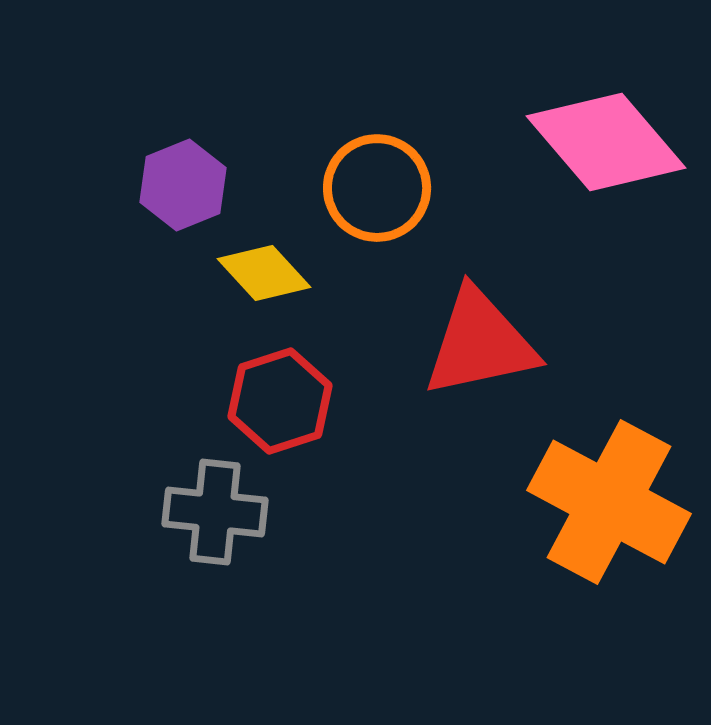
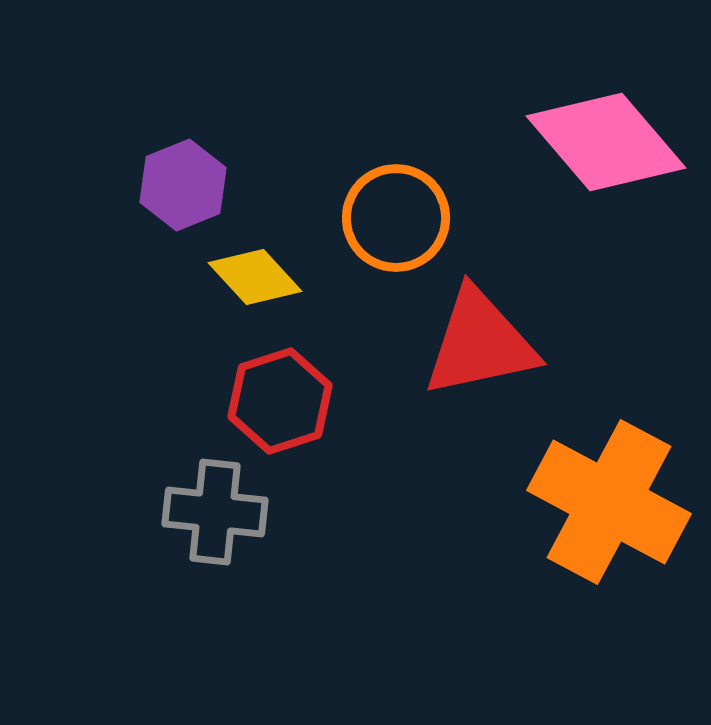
orange circle: moved 19 px right, 30 px down
yellow diamond: moved 9 px left, 4 px down
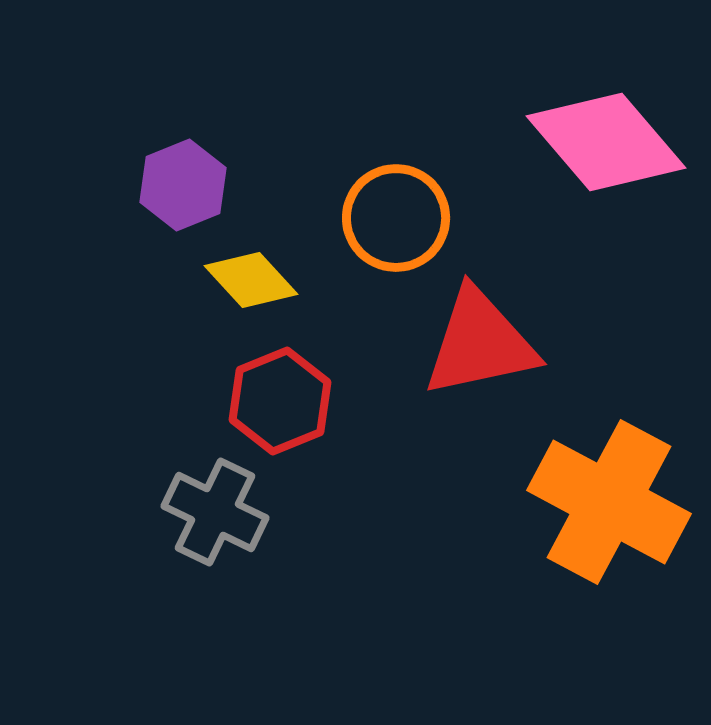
yellow diamond: moved 4 px left, 3 px down
red hexagon: rotated 4 degrees counterclockwise
gray cross: rotated 20 degrees clockwise
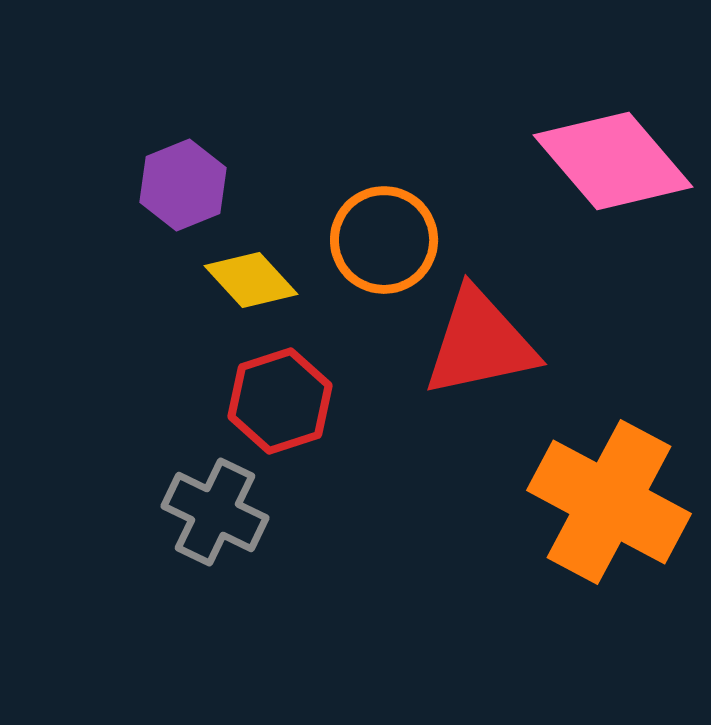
pink diamond: moved 7 px right, 19 px down
orange circle: moved 12 px left, 22 px down
red hexagon: rotated 4 degrees clockwise
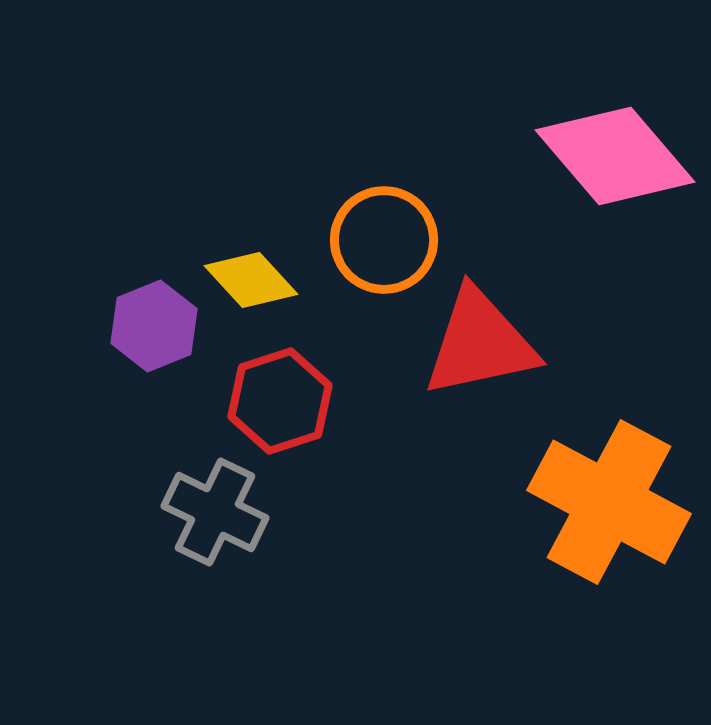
pink diamond: moved 2 px right, 5 px up
purple hexagon: moved 29 px left, 141 px down
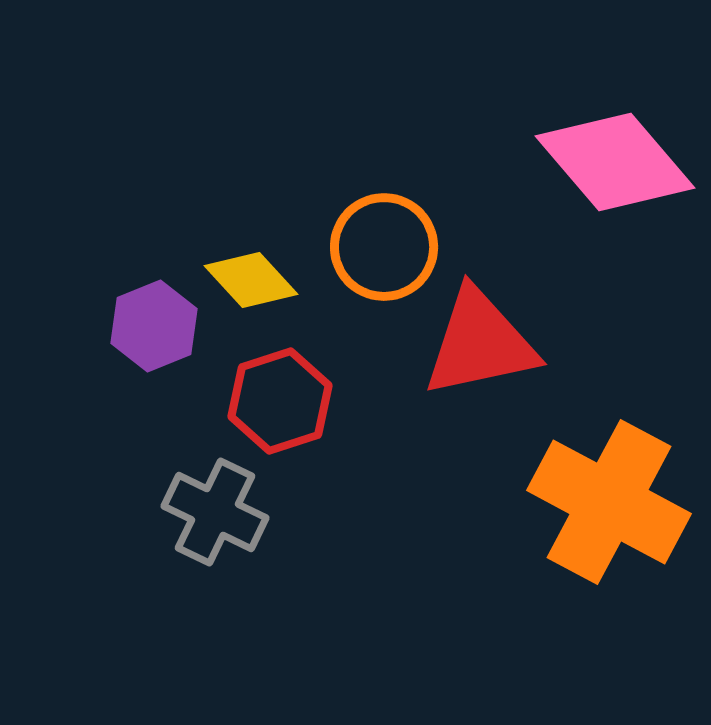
pink diamond: moved 6 px down
orange circle: moved 7 px down
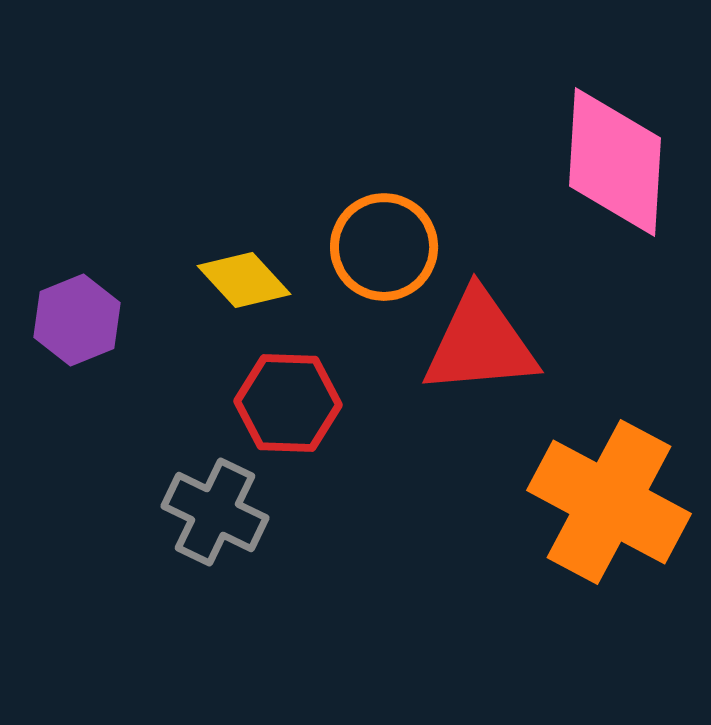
pink diamond: rotated 44 degrees clockwise
yellow diamond: moved 7 px left
purple hexagon: moved 77 px left, 6 px up
red triangle: rotated 7 degrees clockwise
red hexagon: moved 8 px right, 2 px down; rotated 20 degrees clockwise
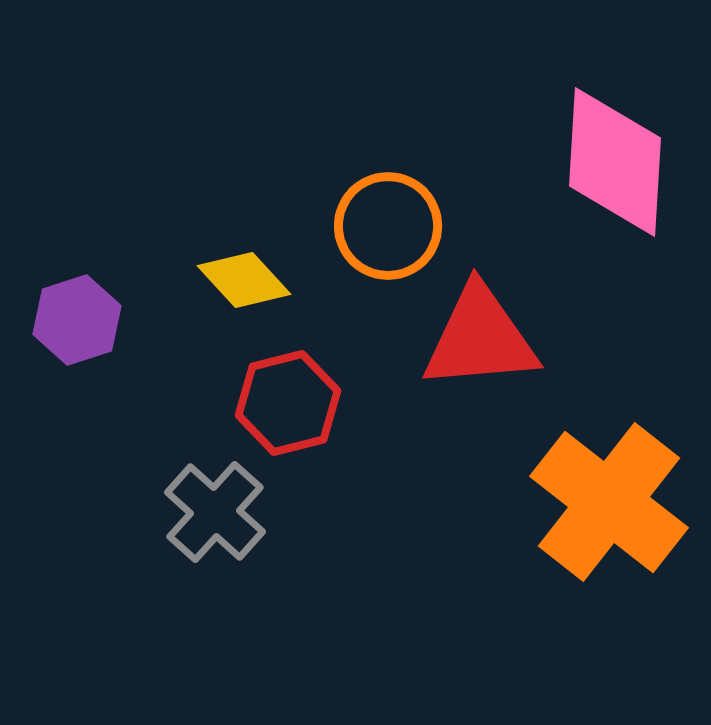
orange circle: moved 4 px right, 21 px up
purple hexagon: rotated 4 degrees clockwise
red triangle: moved 5 px up
red hexagon: rotated 16 degrees counterclockwise
orange cross: rotated 10 degrees clockwise
gray cross: rotated 16 degrees clockwise
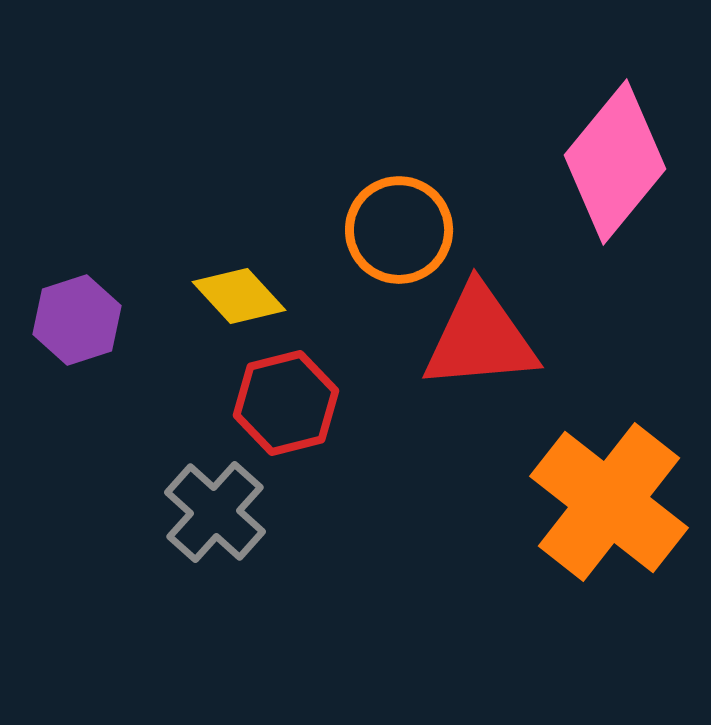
pink diamond: rotated 36 degrees clockwise
orange circle: moved 11 px right, 4 px down
yellow diamond: moved 5 px left, 16 px down
red hexagon: moved 2 px left
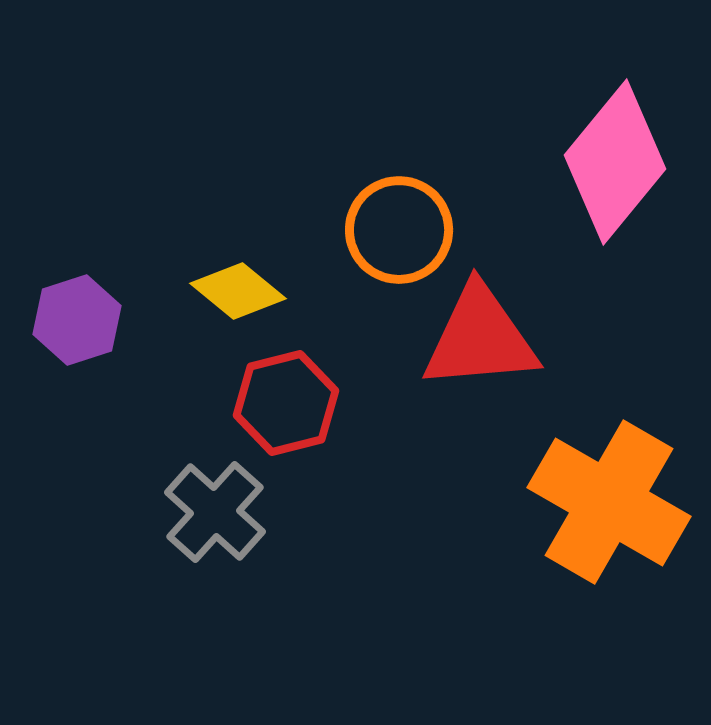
yellow diamond: moved 1 px left, 5 px up; rotated 8 degrees counterclockwise
orange cross: rotated 8 degrees counterclockwise
